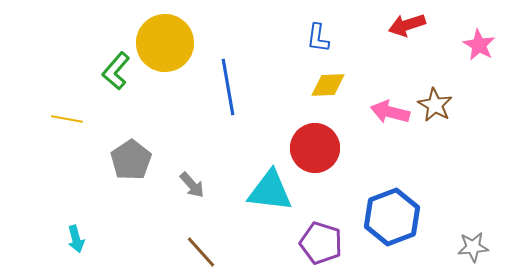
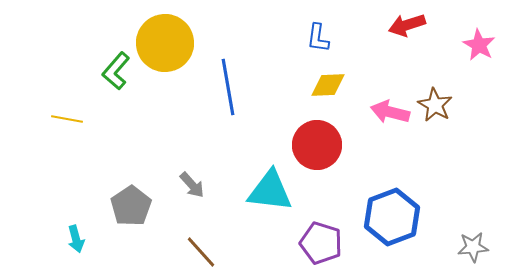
red circle: moved 2 px right, 3 px up
gray pentagon: moved 46 px down
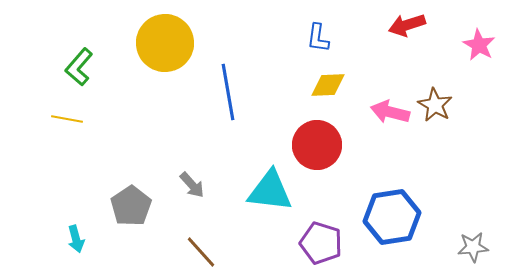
green L-shape: moved 37 px left, 4 px up
blue line: moved 5 px down
blue hexagon: rotated 12 degrees clockwise
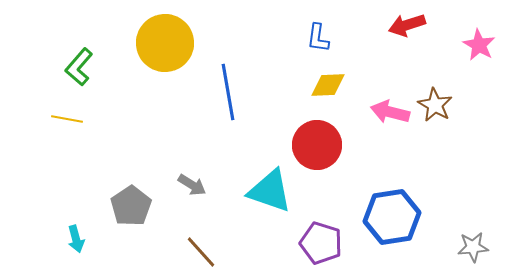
gray arrow: rotated 16 degrees counterclockwise
cyan triangle: rotated 12 degrees clockwise
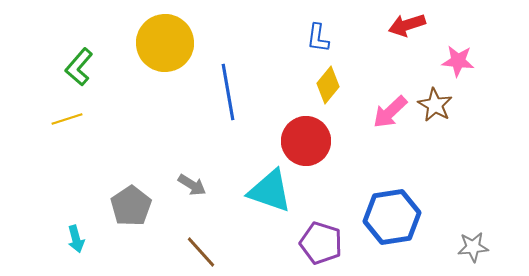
pink star: moved 21 px left, 16 px down; rotated 24 degrees counterclockwise
yellow diamond: rotated 48 degrees counterclockwise
pink arrow: rotated 57 degrees counterclockwise
yellow line: rotated 28 degrees counterclockwise
red circle: moved 11 px left, 4 px up
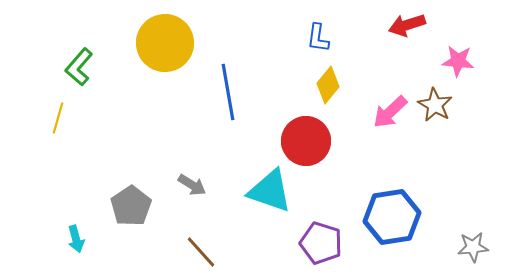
yellow line: moved 9 px left, 1 px up; rotated 56 degrees counterclockwise
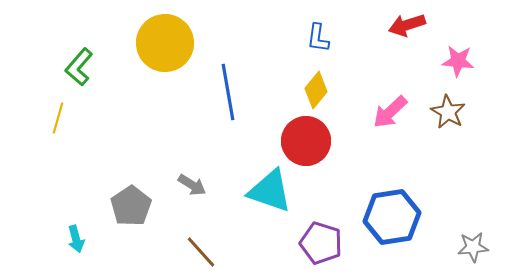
yellow diamond: moved 12 px left, 5 px down
brown star: moved 13 px right, 7 px down
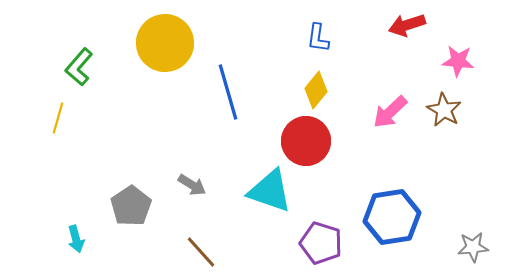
blue line: rotated 6 degrees counterclockwise
brown star: moved 4 px left, 2 px up
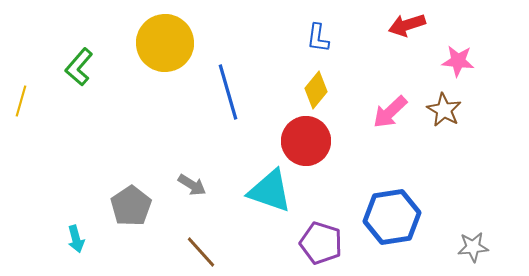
yellow line: moved 37 px left, 17 px up
